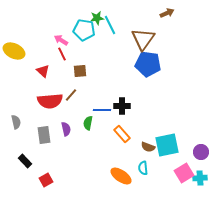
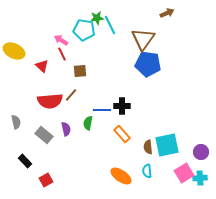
red triangle: moved 1 px left, 5 px up
gray rectangle: rotated 42 degrees counterclockwise
brown semicircle: rotated 64 degrees clockwise
cyan semicircle: moved 4 px right, 3 px down
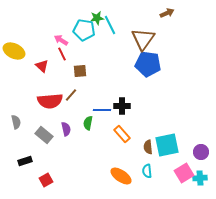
black rectangle: rotated 64 degrees counterclockwise
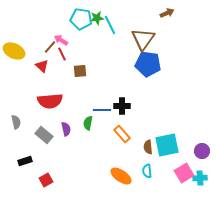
cyan pentagon: moved 3 px left, 11 px up
brown line: moved 21 px left, 48 px up
purple circle: moved 1 px right, 1 px up
